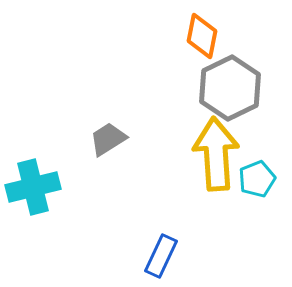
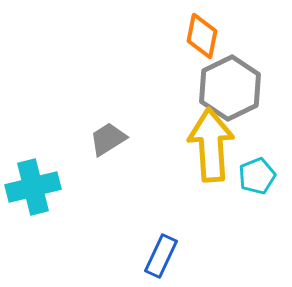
yellow arrow: moved 5 px left, 9 px up
cyan pentagon: moved 3 px up
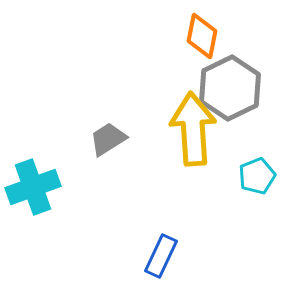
yellow arrow: moved 18 px left, 16 px up
cyan cross: rotated 6 degrees counterclockwise
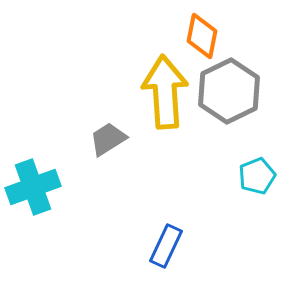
gray hexagon: moved 1 px left, 3 px down
yellow arrow: moved 28 px left, 37 px up
blue rectangle: moved 5 px right, 10 px up
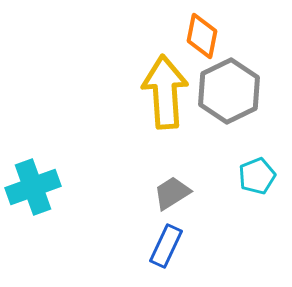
gray trapezoid: moved 64 px right, 54 px down
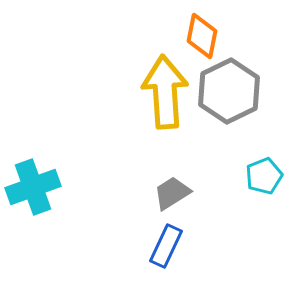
cyan pentagon: moved 7 px right
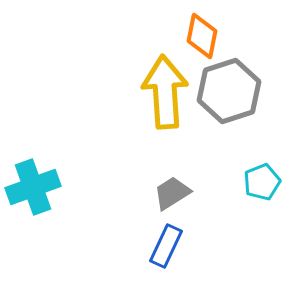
gray hexagon: rotated 8 degrees clockwise
cyan pentagon: moved 2 px left, 6 px down
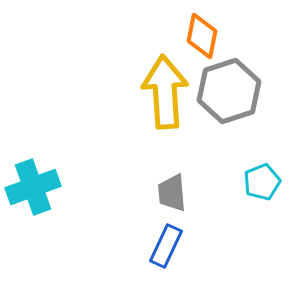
gray trapezoid: rotated 63 degrees counterclockwise
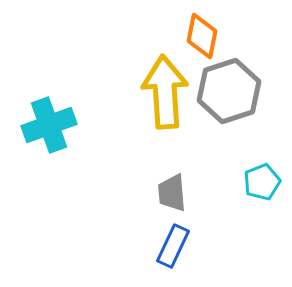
cyan cross: moved 16 px right, 62 px up
blue rectangle: moved 7 px right
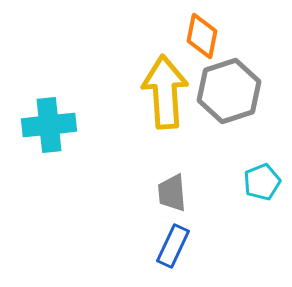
cyan cross: rotated 14 degrees clockwise
